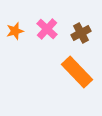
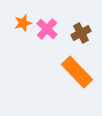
orange star: moved 8 px right, 8 px up
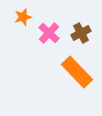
orange star: moved 6 px up
pink cross: moved 2 px right, 4 px down
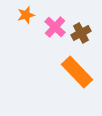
orange star: moved 3 px right, 2 px up
pink cross: moved 6 px right, 6 px up
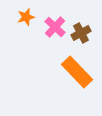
orange star: moved 2 px down
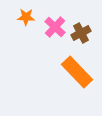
orange star: rotated 18 degrees clockwise
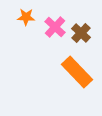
brown cross: rotated 18 degrees counterclockwise
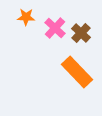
pink cross: moved 1 px down
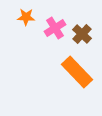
pink cross: rotated 15 degrees clockwise
brown cross: moved 1 px right, 1 px down
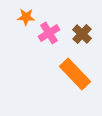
pink cross: moved 6 px left, 5 px down
orange rectangle: moved 2 px left, 2 px down
